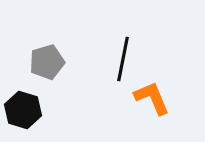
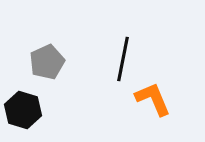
gray pentagon: rotated 8 degrees counterclockwise
orange L-shape: moved 1 px right, 1 px down
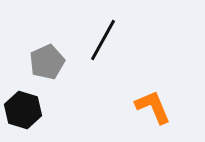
black line: moved 20 px left, 19 px up; rotated 18 degrees clockwise
orange L-shape: moved 8 px down
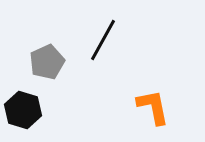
orange L-shape: rotated 12 degrees clockwise
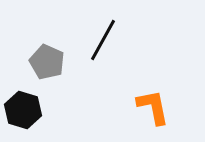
gray pentagon: rotated 24 degrees counterclockwise
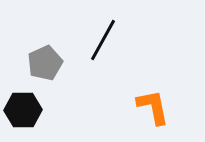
gray pentagon: moved 2 px left, 1 px down; rotated 24 degrees clockwise
black hexagon: rotated 18 degrees counterclockwise
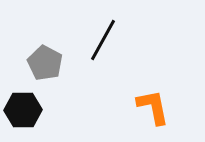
gray pentagon: rotated 20 degrees counterclockwise
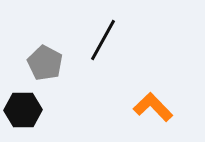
orange L-shape: rotated 33 degrees counterclockwise
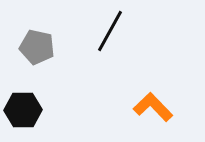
black line: moved 7 px right, 9 px up
gray pentagon: moved 8 px left, 16 px up; rotated 16 degrees counterclockwise
